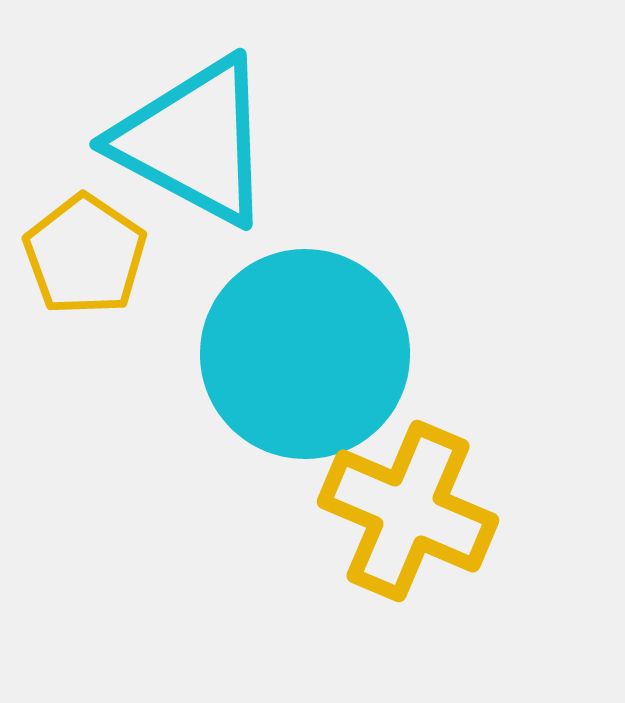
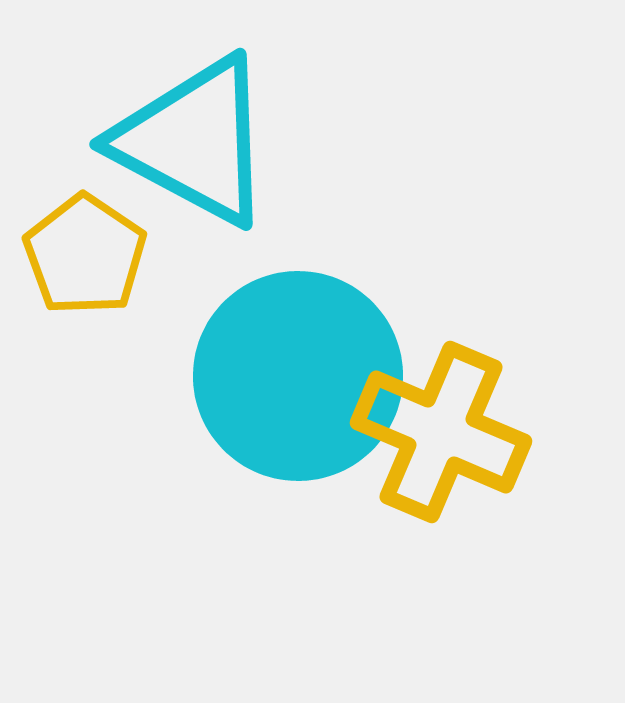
cyan circle: moved 7 px left, 22 px down
yellow cross: moved 33 px right, 79 px up
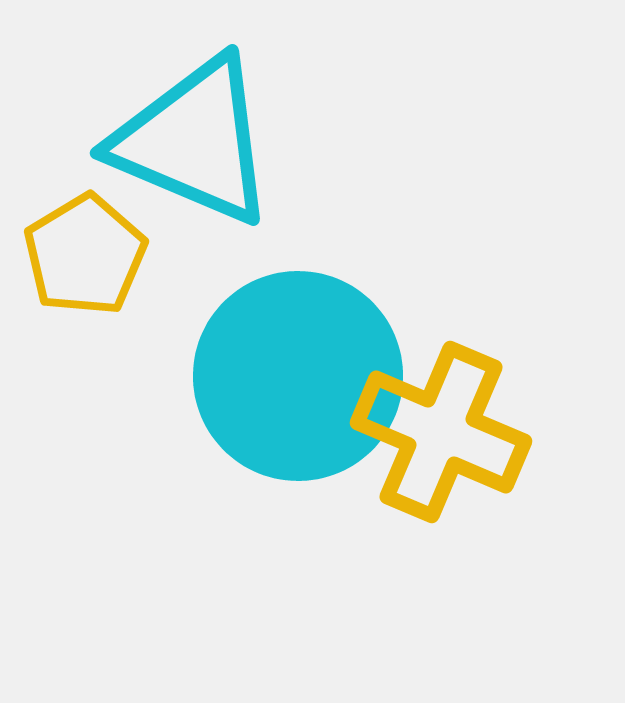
cyan triangle: rotated 5 degrees counterclockwise
yellow pentagon: rotated 7 degrees clockwise
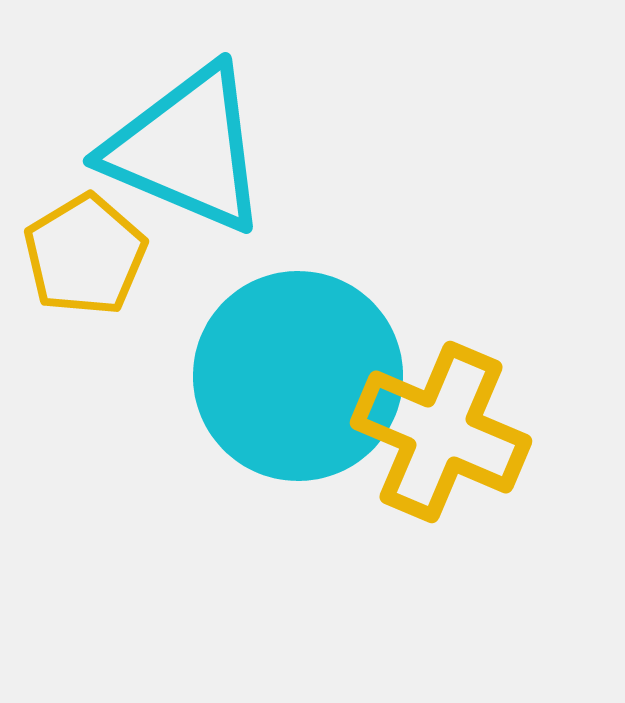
cyan triangle: moved 7 px left, 8 px down
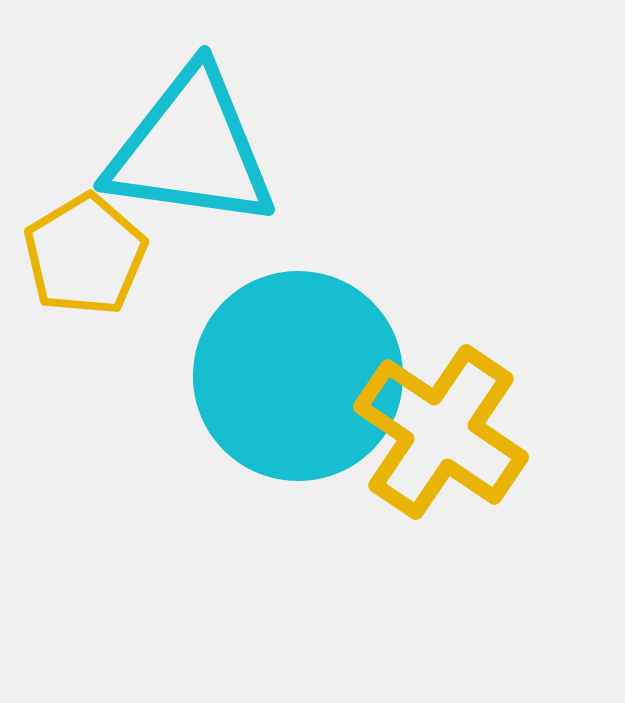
cyan triangle: moved 4 px right; rotated 15 degrees counterclockwise
yellow cross: rotated 11 degrees clockwise
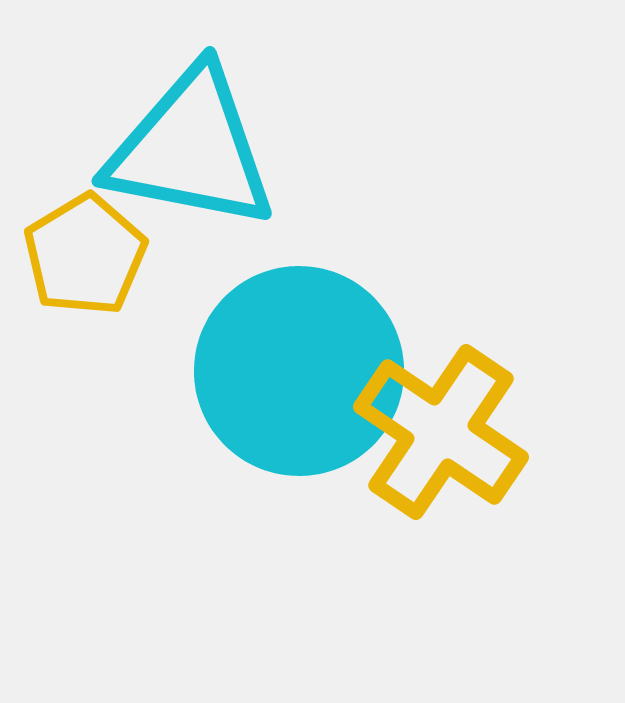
cyan triangle: rotated 3 degrees clockwise
cyan circle: moved 1 px right, 5 px up
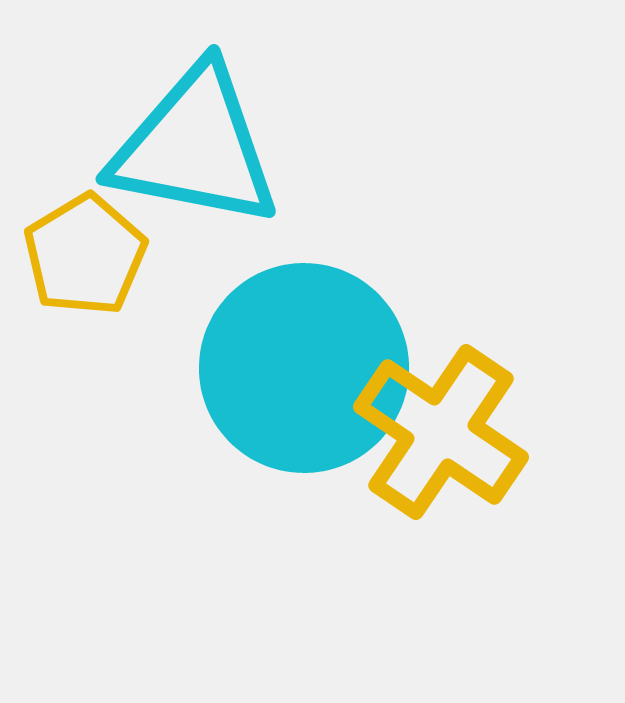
cyan triangle: moved 4 px right, 2 px up
cyan circle: moved 5 px right, 3 px up
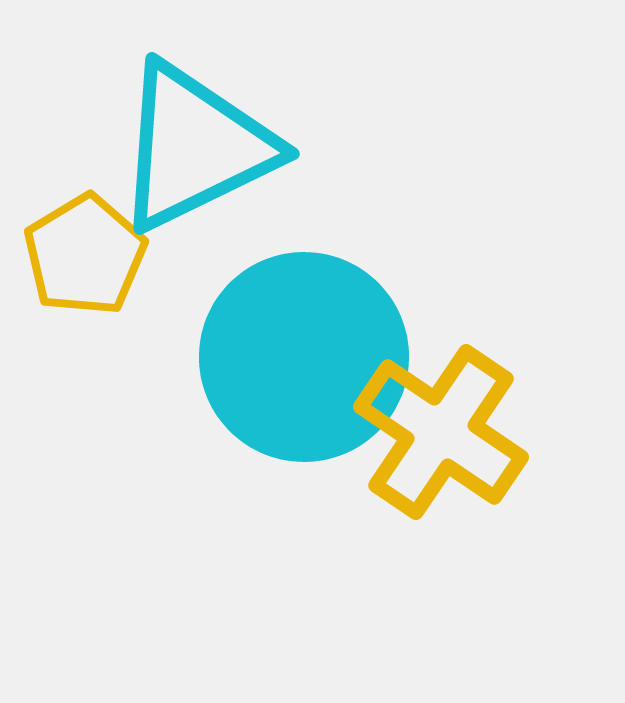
cyan triangle: rotated 37 degrees counterclockwise
cyan circle: moved 11 px up
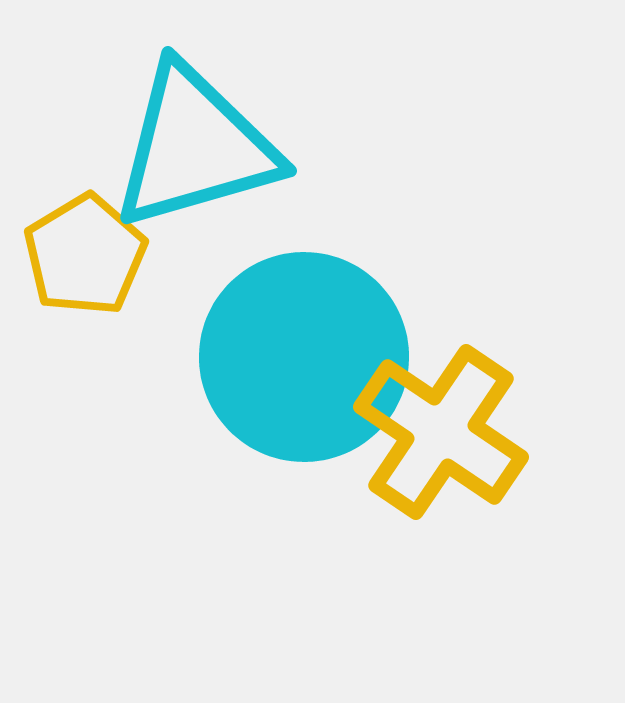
cyan triangle: rotated 10 degrees clockwise
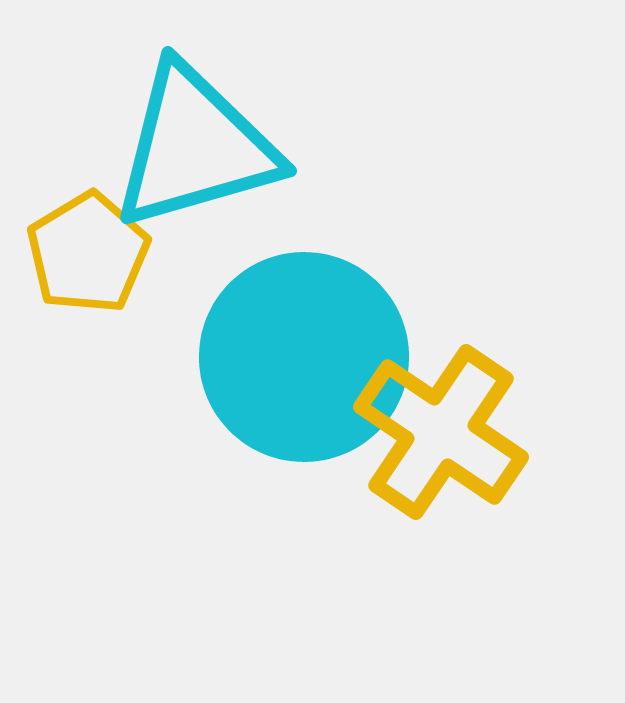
yellow pentagon: moved 3 px right, 2 px up
